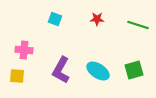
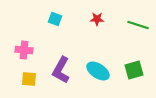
yellow square: moved 12 px right, 3 px down
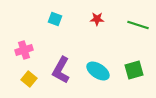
pink cross: rotated 24 degrees counterclockwise
yellow square: rotated 35 degrees clockwise
